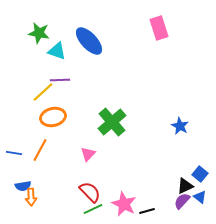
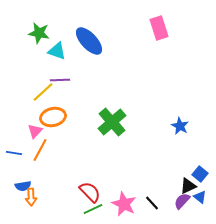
pink triangle: moved 53 px left, 23 px up
black triangle: moved 3 px right
black line: moved 5 px right, 8 px up; rotated 63 degrees clockwise
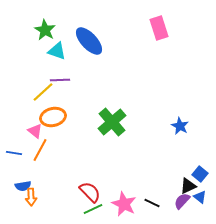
green star: moved 6 px right, 3 px up; rotated 20 degrees clockwise
pink triangle: rotated 35 degrees counterclockwise
black line: rotated 21 degrees counterclockwise
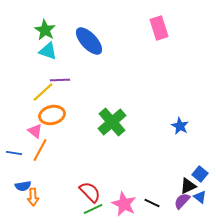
cyan triangle: moved 9 px left
orange ellipse: moved 1 px left, 2 px up
orange arrow: moved 2 px right
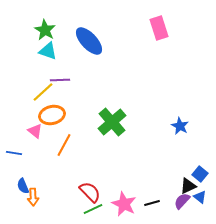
orange line: moved 24 px right, 5 px up
blue semicircle: rotated 77 degrees clockwise
black line: rotated 42 degrees counterclockwise
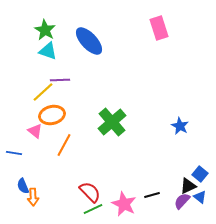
black line: moved 8 px up
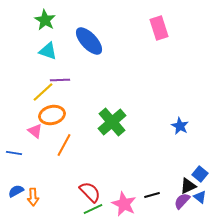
green star: moved 10 px up
blue semicircle: moved 7 px left, 5 px down; rotated 84 degrees clockwise
